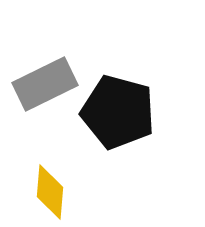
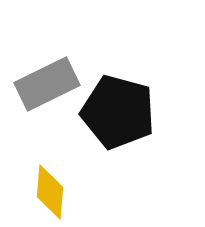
gray rectangle: moved 2 px right
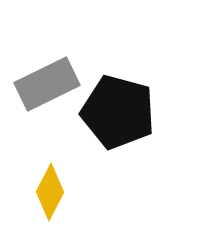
yellow diamond: rotated 22 degrees clockwise
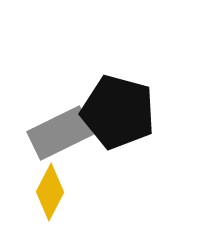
gray rectangle: moved 13 px right, 49 px down
